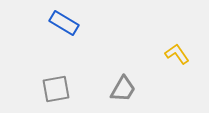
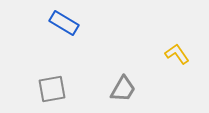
gray square: moved 4 px left
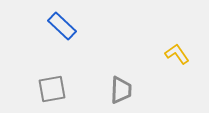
blue rectangle: moved 2 px left, 3 px down; rotated 12 degrees clockwise
gray trapezoid: moved 2 px left, 1 px down; rotated 28 degrees counterclockwise
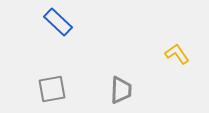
blue rectangle: moved 4 px left, 4 px up
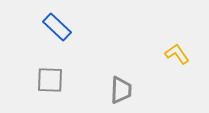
blue rectangle: moved 1 px left, 5 px down
gray square: moved 2 px left, 9 px up; rotated 12 degrees clockwise
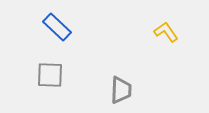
yellow L-shape: moved 11 px left, 22 px up
gray square: moved 5 px up
